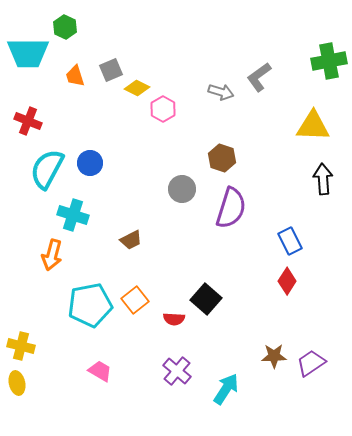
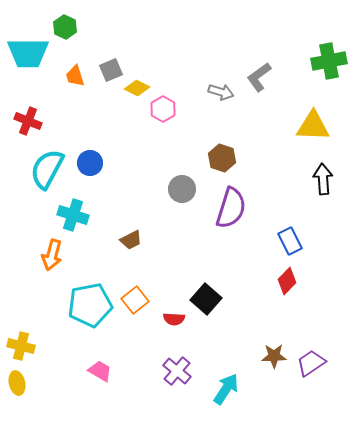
red diamond: rotated 12 degrees clockwise
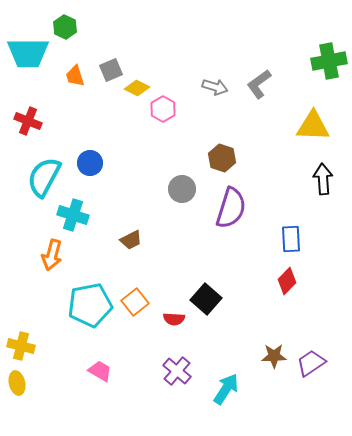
gray L-shape: moved 7 px down
gray arrow: moved 6 px left, 5 px up
cyan semicircle: moved 3 px left, 8 px down
blue rectangle: moved 1 px right, 2 px up; rotated 24 degrees clockwise
orange square: moved 2 px down
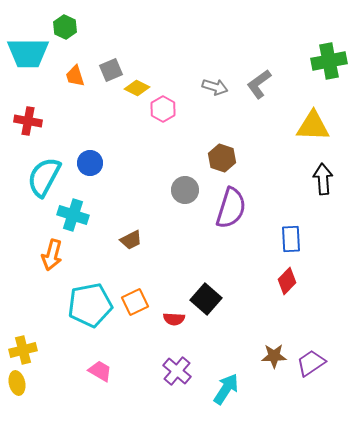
red cross: rotated 12 degrees counterclockwise
gray circle: moved 3 px right, 1 px down
orange square: rotated 12 degrees clockwise
yellow cross: moved 2 px right, 4 px down; rotated 28 degrees counterclockwise
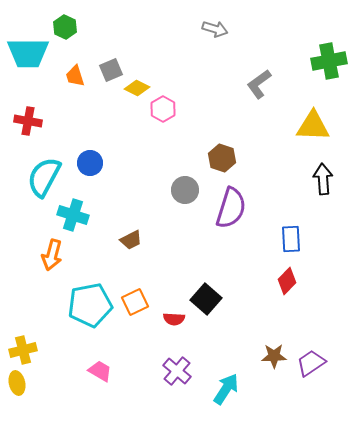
gray arrow: moved 58 px up
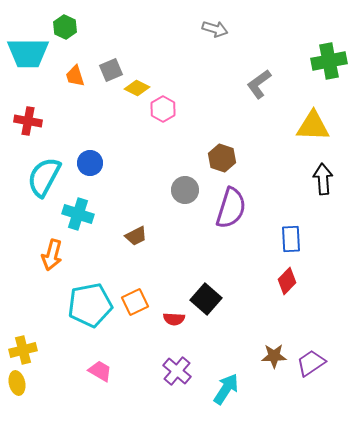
cyan cross: moved 5 px right, 1 px up
brown trapezoid: moved 5 px right, 4 px up
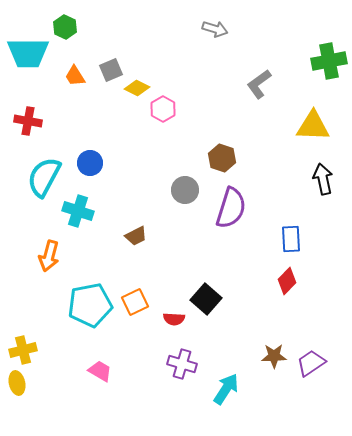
orange trapezoid: rotated 15 degrees counterclockwise
black arrow: rotated 8 degrees counterclockwise
cyan cross: moved 3 px up
orange arrow: moved 3 px left, 1 px down
purple cross: moved 5 px right, 7 px up; rotated 24 degrees counterclockwise
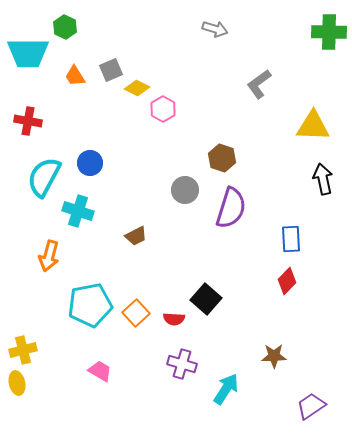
green cross: moved 29 px up; rotated 12 degrees clockwise
orange square: moved 1 px right, 11 px down; rotated 16 degrees counterclockwise
purple trapezoid: moved 43 px down
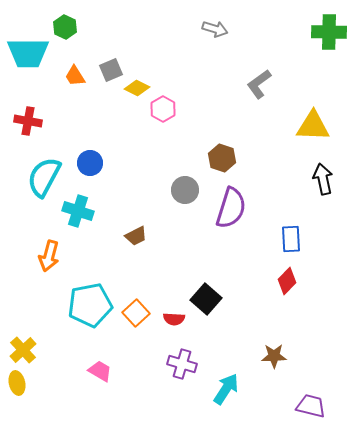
yellow cross: rotated 28 degrees counterclockwise
purple trapezoid: rotated 48 degrees clockwise
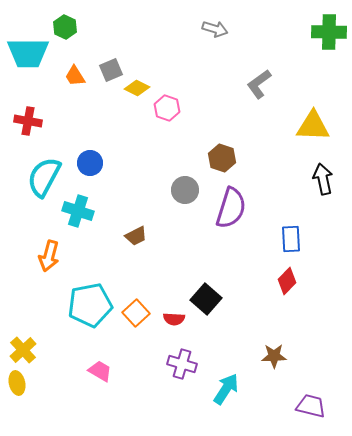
pink hexagon: moved 4 px right, 1 px up; rotated 10 degrees counterclockwise
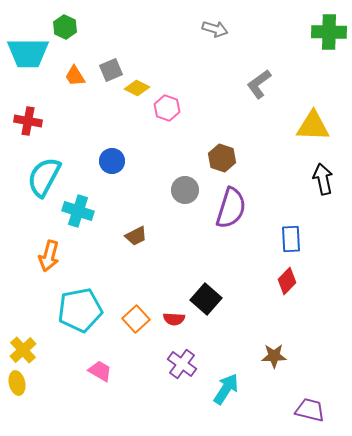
blue circle: moved 22 px right, 2 px up
cyan pentagon: moved 10 px left, 5 px down
orange square: moved 6 px down
purple cross: rotated 20 degrees clockwise
purple trapezoid: moved 1 px left, 4 px down
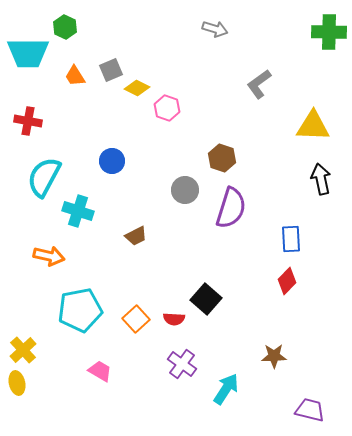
black arrow: moved 2 px left
orange arrow: rotated 92 degrees counterclockwise
